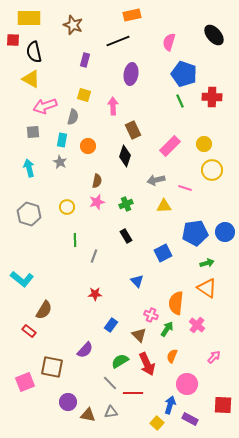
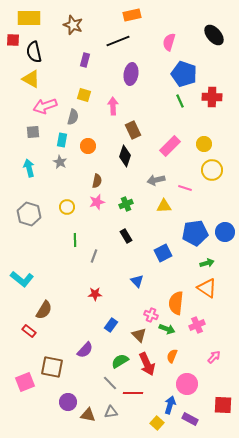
pink cross at (197, 325): rotated 28 degrees clockwise
green arrow at (167, 329): rotated 77 degrees clockwise
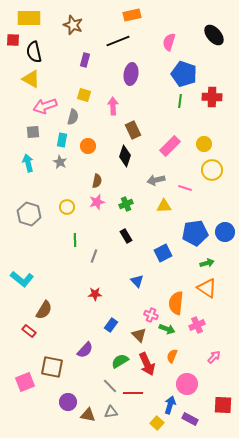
green line at (180, 101): rotated 32 degrees clockwise
cyan arrow at (29, 168): moved 1 px left, 5 px up
gray line at (110, 383): moved 3 px down
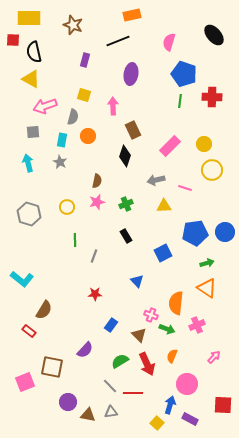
orange circle at (88, 146): moved 10 px up
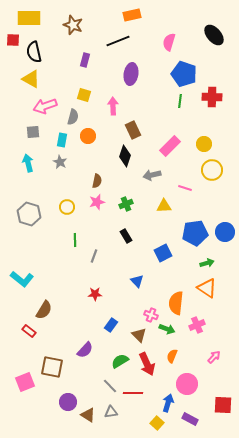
gray arrow at (156, 180): moved 4 px left, 5 px up
blue arrow at (170, 405): moved 2 px left, 2 px up
brown triangle at (88, 415): rotated 21 degrees clockwise
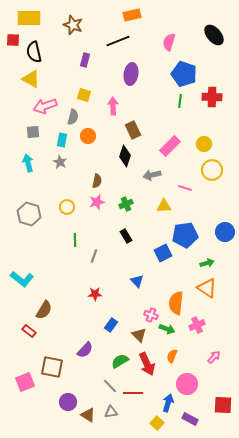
blue pentagon at (195, 233): moved 10 px left, 2 px down
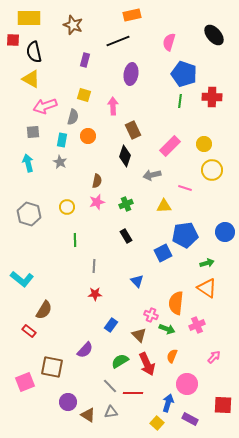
gray line at (94, 256): moved 10 px down; rotated 16 degrees counterclockwise
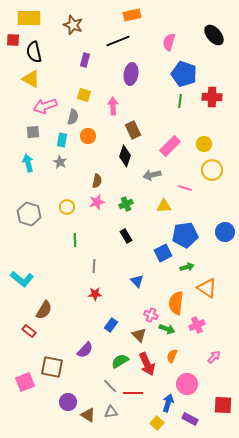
green arrow at (207, 263): moved 20 px left, 4 px down
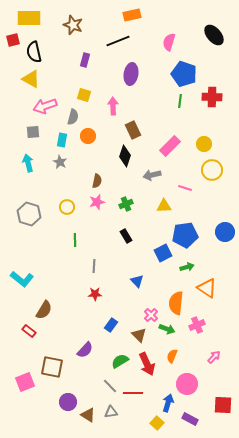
red square at (13, 40): rotated 16 degrees counterclockwise
pink cross at (151, 315): rotated 24 degrees clockwise
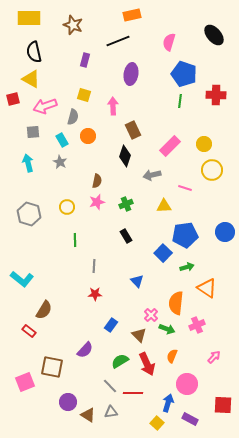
red square at (13, 40): moved 59 px down
red cross at (212, 97): moved 4 px right, 2 px up
cyan rectangle at (62, 140): rotated 40 degrees counterclockwise
blue square at (163, 253): rotated 18 degrees counterclockwise
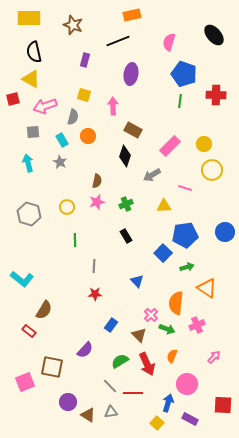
brown rectangle at (133, 130): rotated 36 degrees counterclockwise
gray arrow at (152, 175): rotated 18 degrees counterclockwise
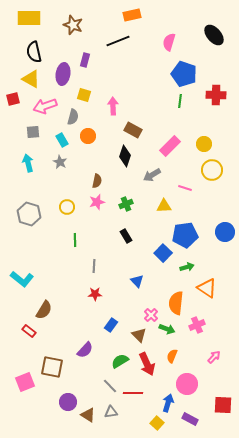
purple ellipse at (131, 74): moved 68 px left
